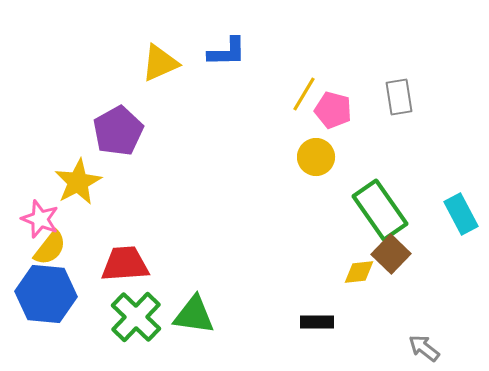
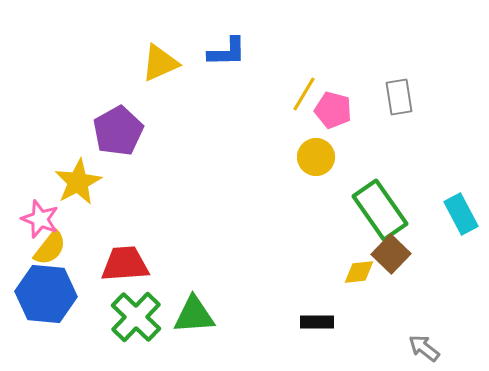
green triangle: rotated 12 degrees counterclockwise
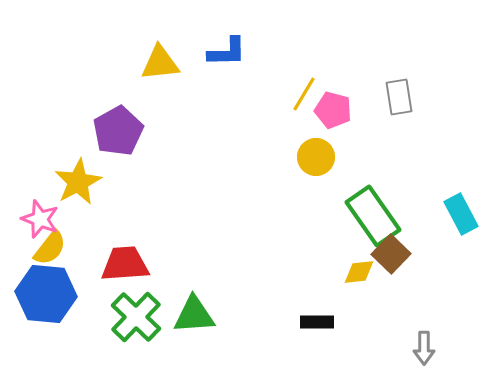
yellow triangle: rotated 18 degrees clockwise
green rectangle: moved 7 px left, 6 px down
gray arrow: rotated 128 degrees counterclockwise
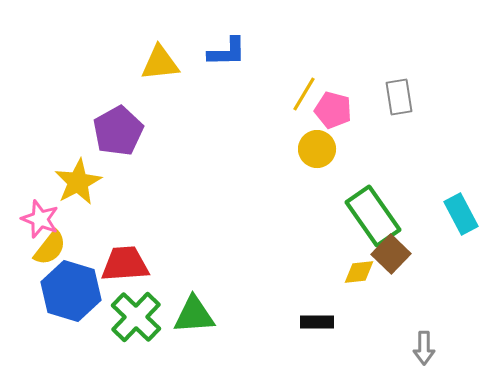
yellow circle: moved 1 px right, 8 px up
blue hexagon: moved 25 px right, 3 px up; rotated 12 degrees clockwise
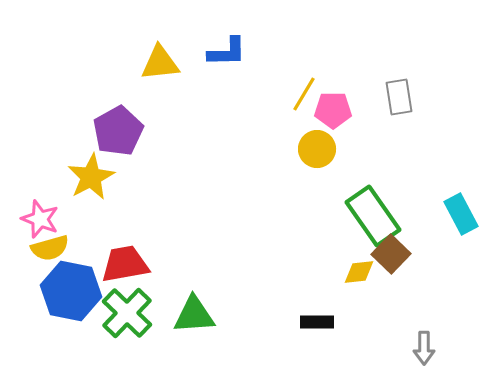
pink pentagon: rotated 15 degrees counterclockwise
yellow star: moved 13 px right, 5 px up
yellow semicircle: rotated 36 degrees clockwise
red trapezoid: rotated 6 degrees counterclockwise
blue hexagon: rotated 6 degrees counterclockwise
green cross: moved 9 px left, 4 px up
